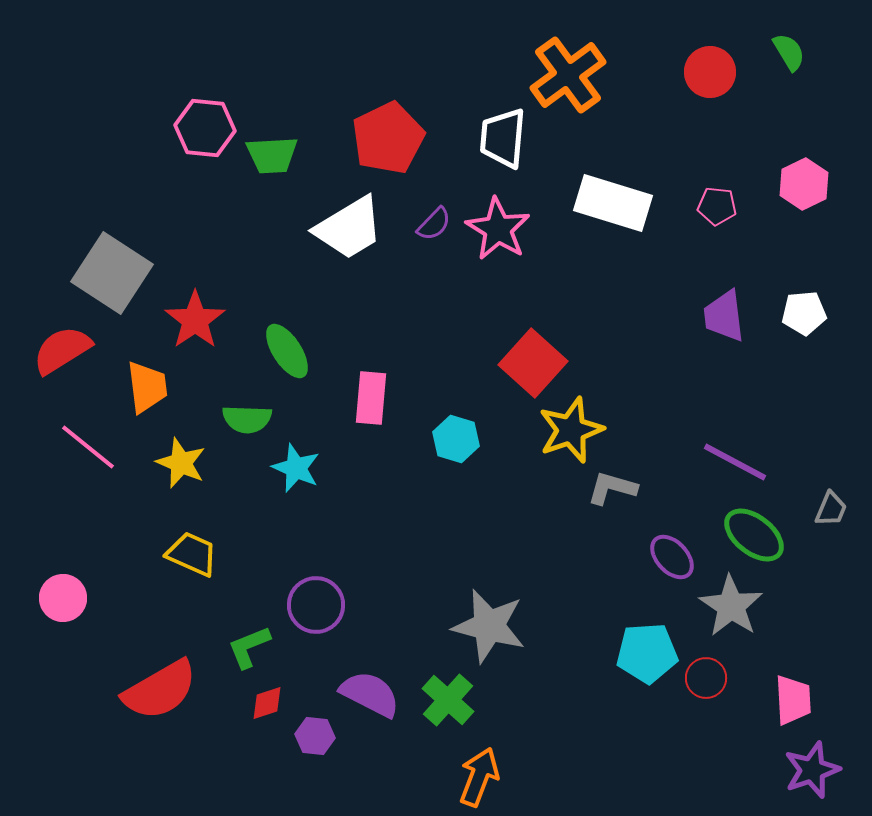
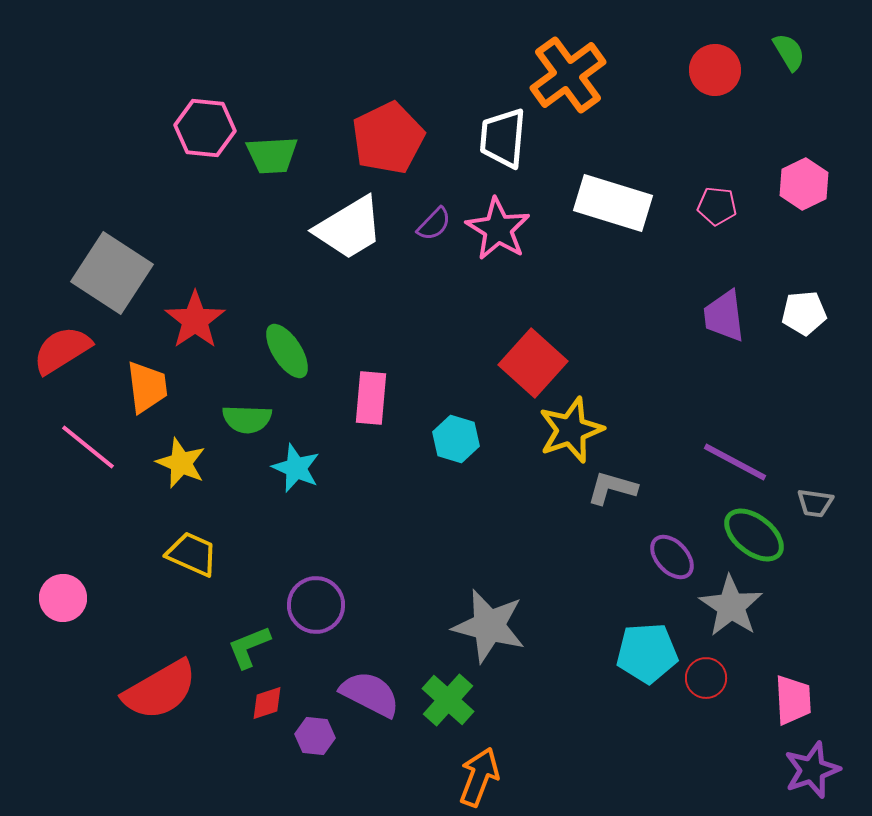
red circle at (710, 72): moved 5 px right, 2 px up
gray trapezoid at (831, 509): moved 16 px left, 6 px up; rotated 75 degrees clockwise
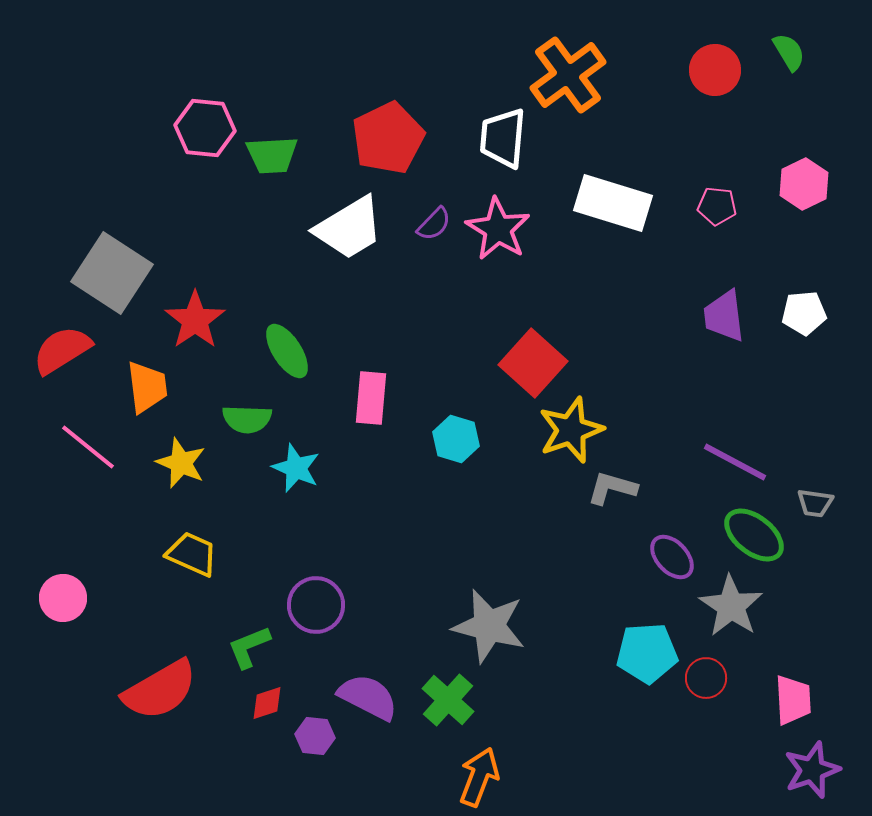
purple semicircle at (370, 694): moved 2 px left, 3 px down
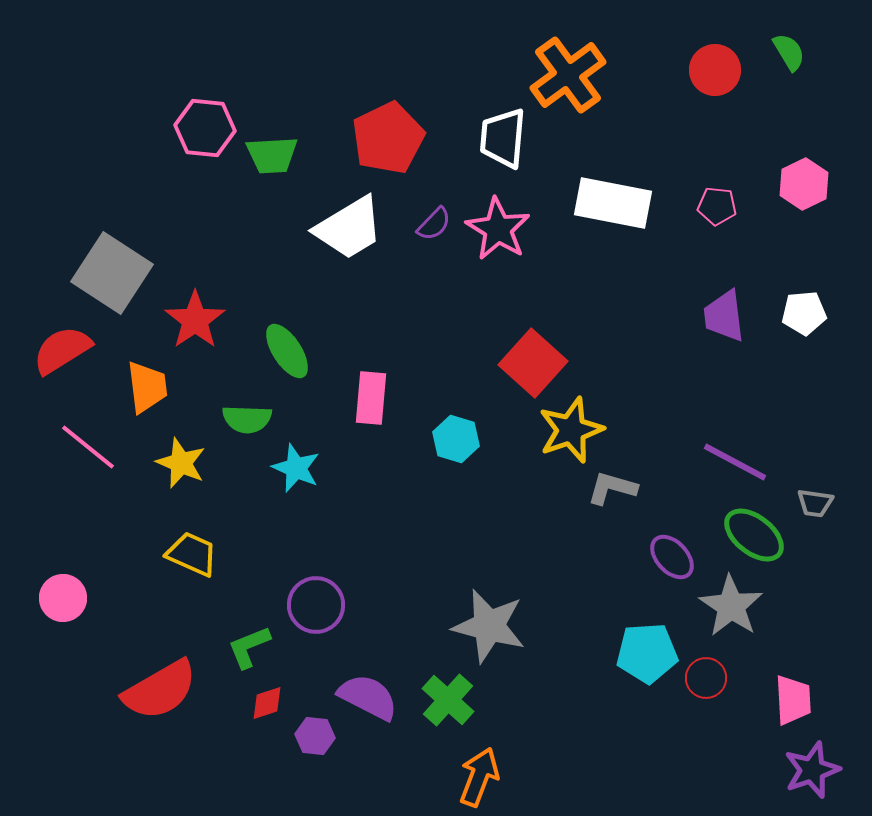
white rectangle at (613, 203): rotated 6 degrees counterclockwise
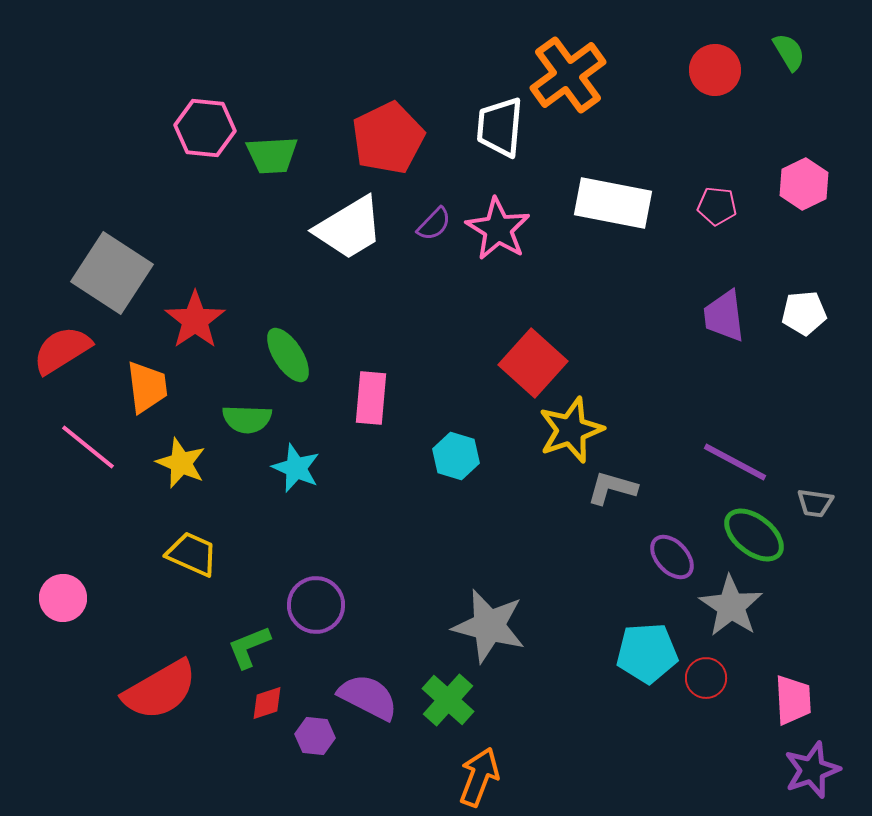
white trapezoid at (503, 138): moved 3 px left, 11 px up
green ellipse at (287, 351): moved 1 px right, 4 px down
cyan hexagon at (456, 439): moved 17 px down
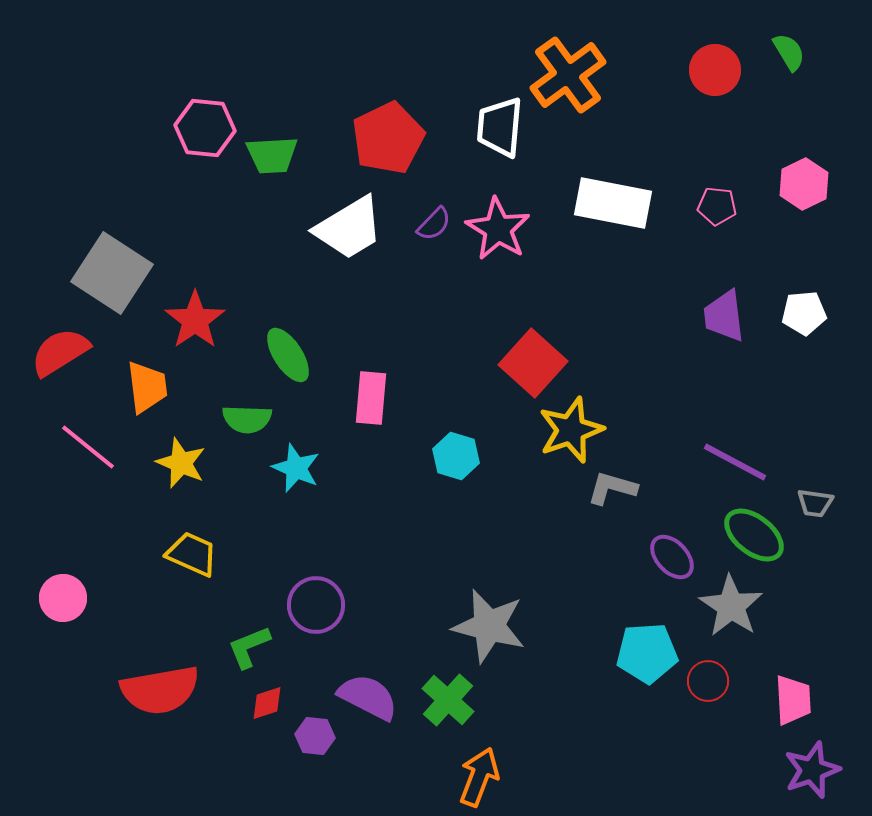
red semicircle at (62, 350): moved 2 px left, 2 px down
red circle at (706, 678): moved 2 px right, 3 px down
red semicircle at (160, 690): rotated 20 degrees clockwise
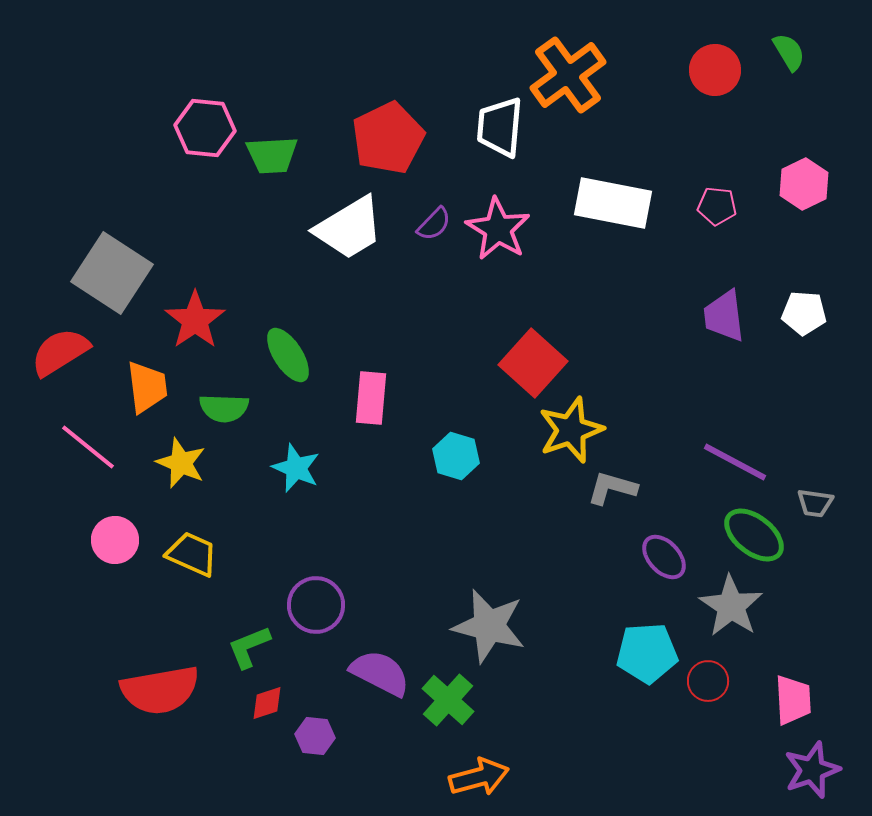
white pentagon at (804, 313): rotated 9 degrees clockwise
green semicircle at (247, 419): moved 23 px left, 11 px up
purple ellipse at (672, 557): moved 8 px left
pink circle at (63, 598): moved 52 px right, 58 px up
purple semicircle at (368, 697): moved 12 px right, 24 px up
orange arrow at (479, 777): rotated 54 degrees clockwise
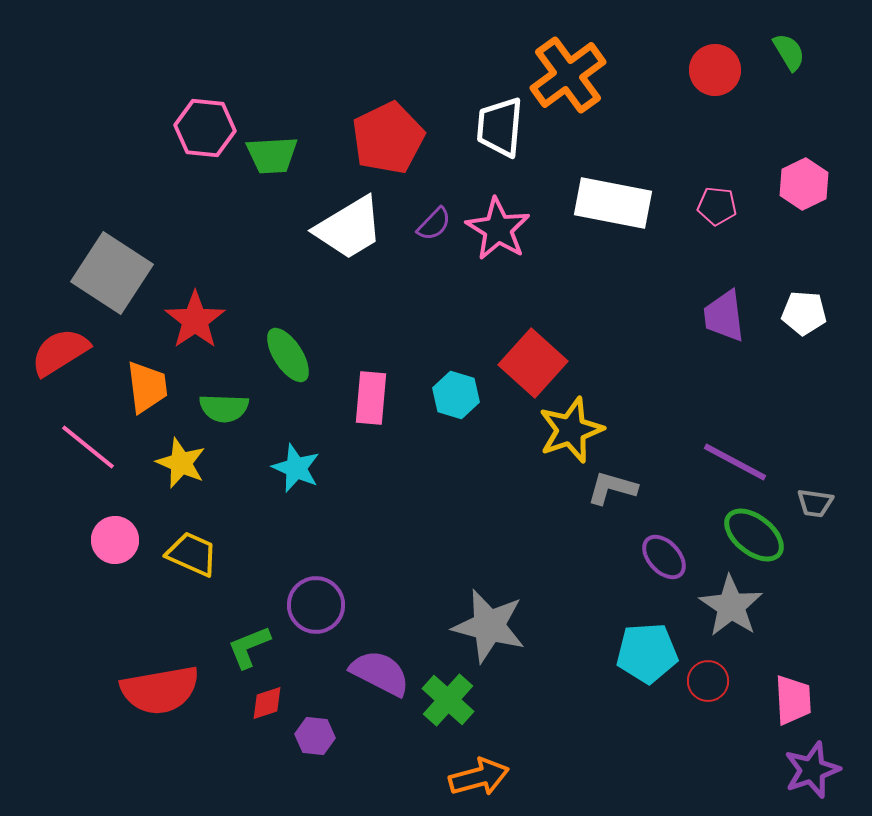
cyan hexagon at (456, 456): moved 61 px up
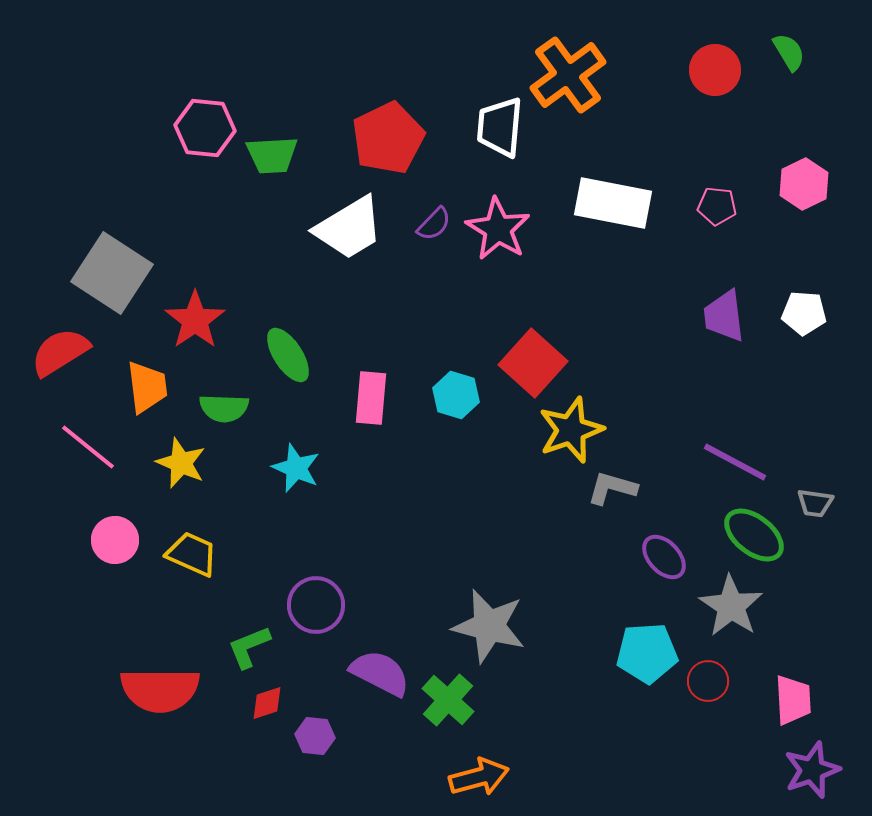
red semicircle at (160, 690): rotated 10 degrees clockwise
